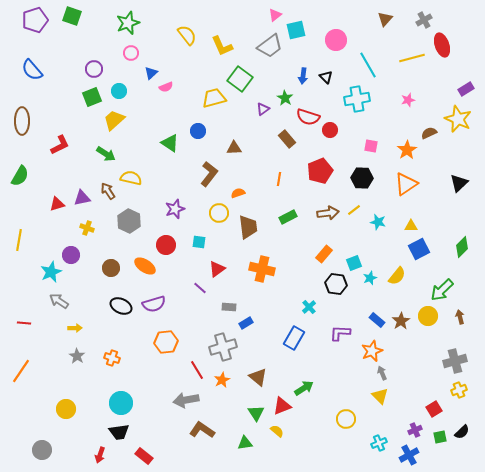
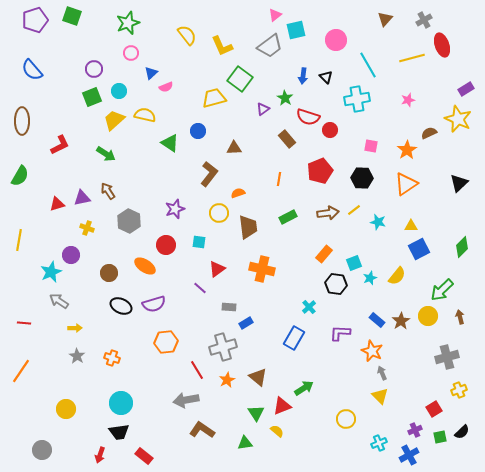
yellow semicircle at (131, 178): moved 14 px right, 63 px up
brown circle at (111, 268): moved 2 px left, 5 px down
orange star at (372, 351): rotated 25 degrees counterclockwise
gray cross at (455, 361): moved 8 px left, 4 px up
orange star at (222, 380): moved 5 px right
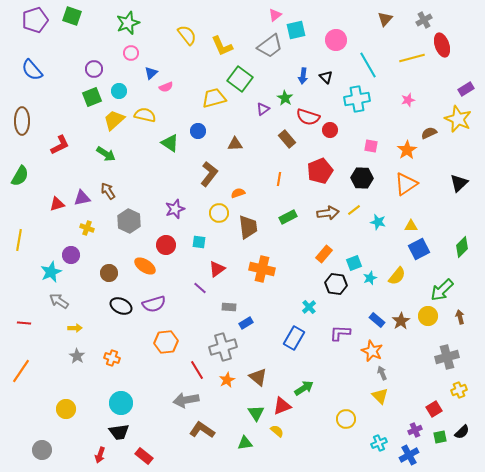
brown triangle at (234, 148): moved 1 px right, 4 px up
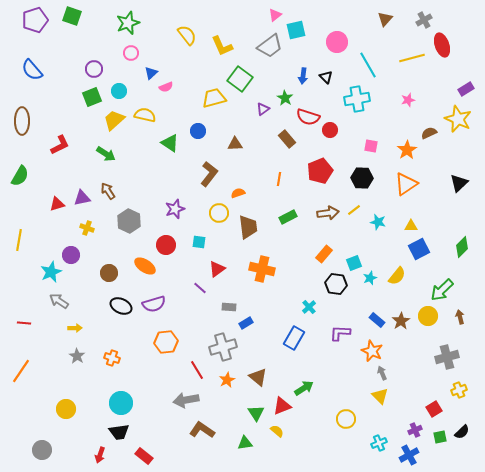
pink circle at (336, 40): moved 1 px right, 2 px down
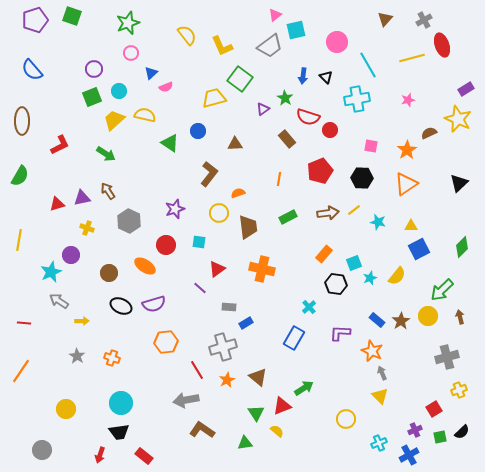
yellow arrow at (75, 328): moved 7 px right, 7 px up
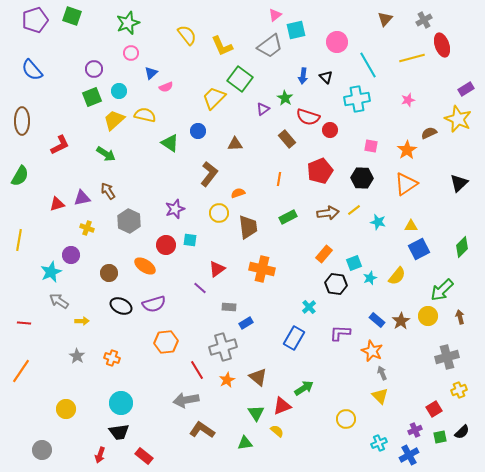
yellow trapezoid at (214, 98): rotated 30 degrees counterclockwise
cyan square at (199, 242): moved 9 px left, 2 px up
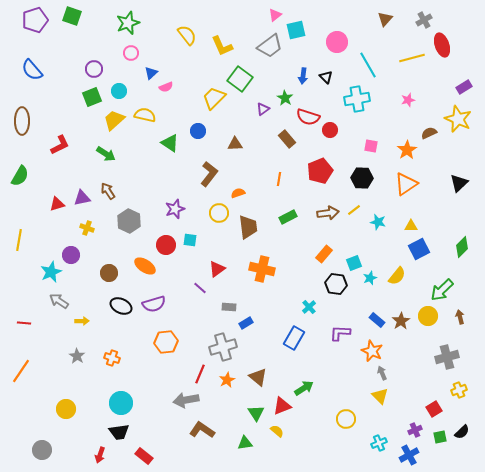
purple rectangle at (466, 89): moved 2 px left, 2 px up
red line at (197, 370): moved 3 px right, 4 px down; rotated 54 degrees clockwise
